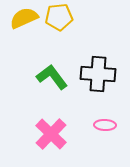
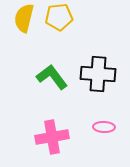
yellow semicircle: rotated 52 degrees counterclockwise
pink ellipse: moved 1 px left, 2 px down
pink cross: moved 1 px right, 3 px down; rotated 36 degrees clockwise
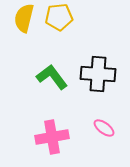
pink ellipse: moved 1 px down; rotated 35 degrees clockwise
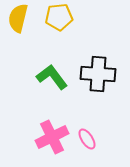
yellow semicircle: moved 6 px left
pink ellipse: moved 17 px left, 11 px down; rotated 20 degrees clockwise
pink cross: rotated 16 degrees counterclockwise
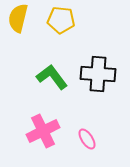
yellow pentagon: moved 2 px right, 3 px down; rotated 12 degrees clockwise
pink cross: moved 9 px left, 6 px up
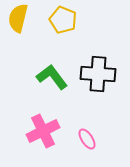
yellow pentagon: moved 2 px right; rotated 16 degrees clockwise
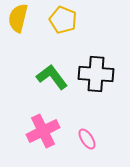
black cross: moved 2 px left
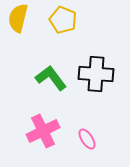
green L-shape: moved 1 px left, 1 px down
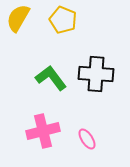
yellow semicircle: rotated 16 degrees clockwise
pink cross: rotated 12 degrees clockwise
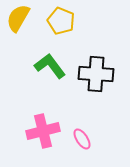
yellow pentagon: moved 2 px left, 1 px down
green L-shape: moved 1 px left, 12 px up
pink ellipse: moved 5 px left
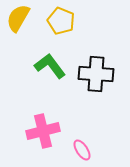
pink ellipse: moved 11 px down
